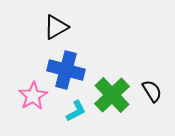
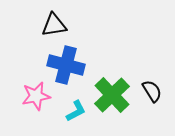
black triangle: moved 2 px left, 2 px up; rotated 20 degrees clockwise
blue cross: moved 5 px up
pink star: moved 3 px right; rotated 20 degrees clockwise
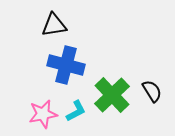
pink star: moved 7 px right, 18 px down
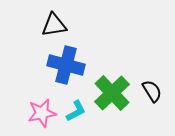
green cross: moved 2 px up
pink star: moved 1 px left, 1 px up
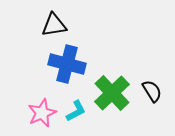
blue cross: moved 1 px right, 1 px up
pink star: rotated 12 degrees counterclockwise
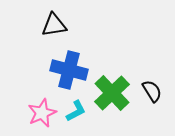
blue cross: moved 2 px right, 6 px down
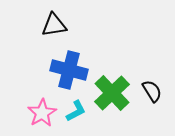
pink star: rotated 8 degrees counterclockwise
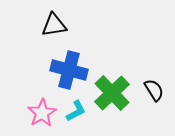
black semicircle: moved 2 px right, 1 px up
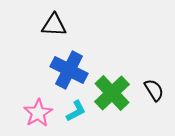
black triangle: rotated 12 degrees clockwise
blue cross: rotated 12 degrees clockwise
pink star: moved 4 px left
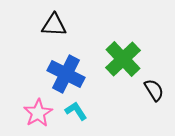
blue cross: moved 3 px left, 4 px down
green cross: moved 11 px right, 34 px up
cyan L-shape: rotated 95 degrees counterclockwise
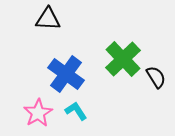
black triangle: moved 6 px left, 6 px up
blue cross: rotated 9 degrees clockwise
black semicircle: moved 2 px right, 13 px up
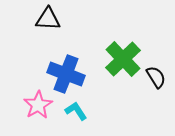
blue cross: rotated 15 degrees counterclockwise
pink star: moved 8 px up
